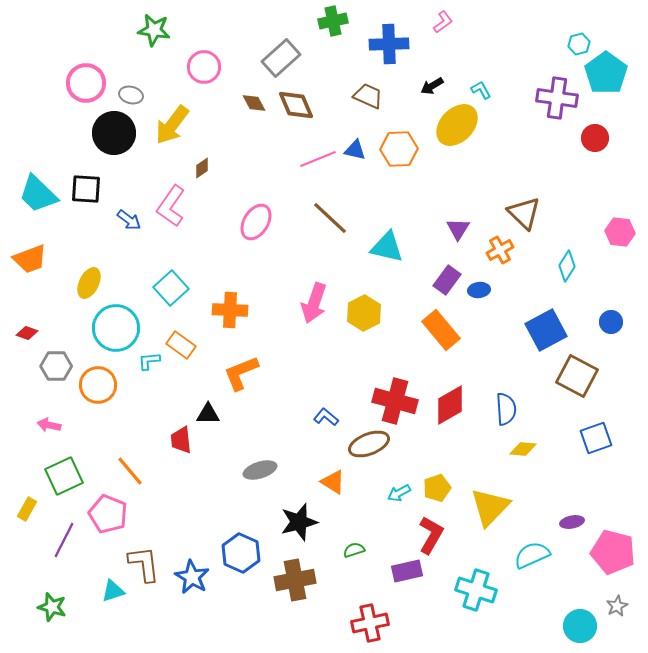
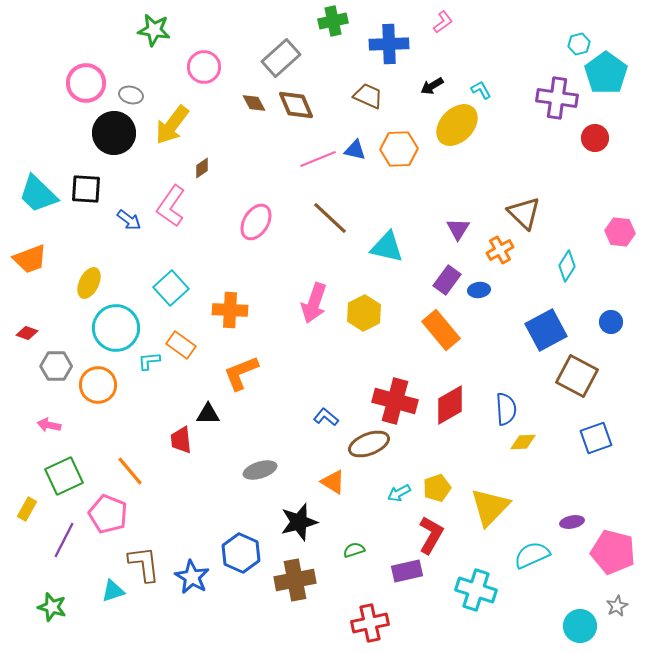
yellow diamond at (523, 449): moved 7 px up; rotated 8 degrees counterclockwise
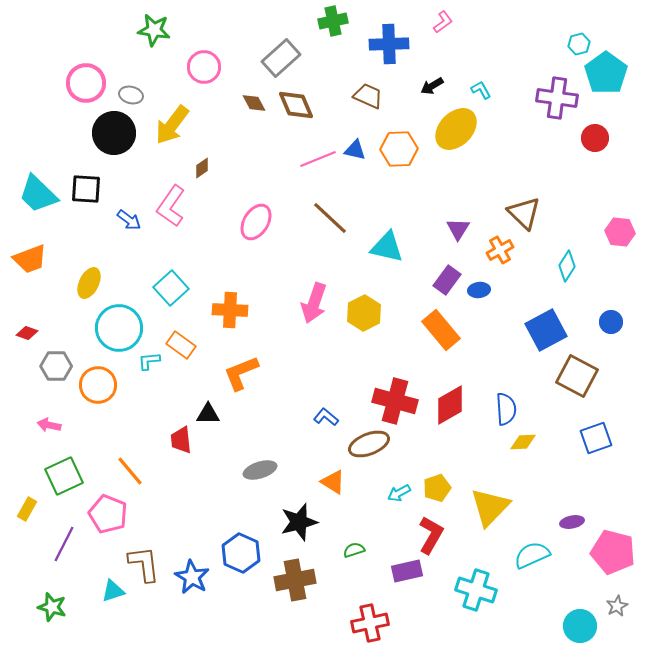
yellow ellipse at (457, 125): moved 1 px left, 4 px down
cyan circle at (116, 328): moved 3 px right
purple line at (64, 540): moved 4 px down
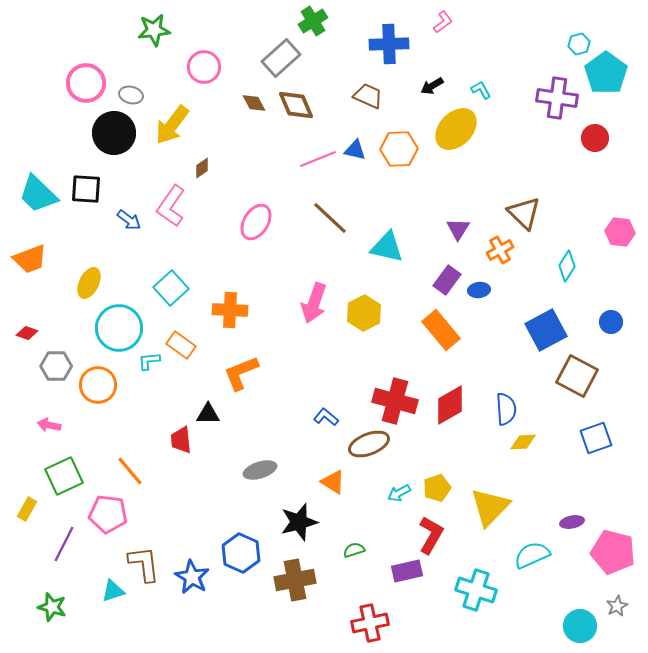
green cross at (333, 21): moved 20 px left; rotated 20 degrees counterclockwise
green star at (154, 30): rotated 16 degrees counterclockwise
pink pentagon at (108, 514): rotated 15 degrees counterclockwise
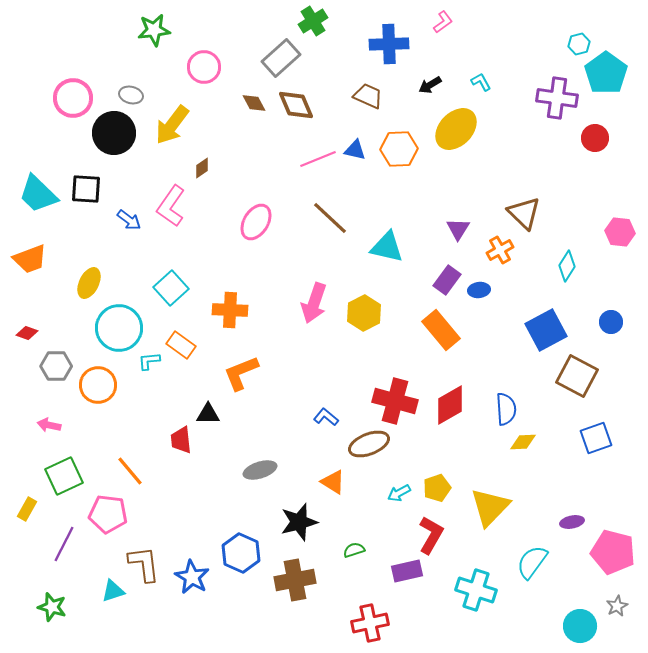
pink circle at (86, 83): moved 13 px left, 15 px down
black arrow at (432, 86): moved 2 px left, 1 px up
cyan L-shape at (481, 90): moved 8 px up
cyan semicircle at (532, 555): moved 7 px down; rotated 30 degrees counterclockwise
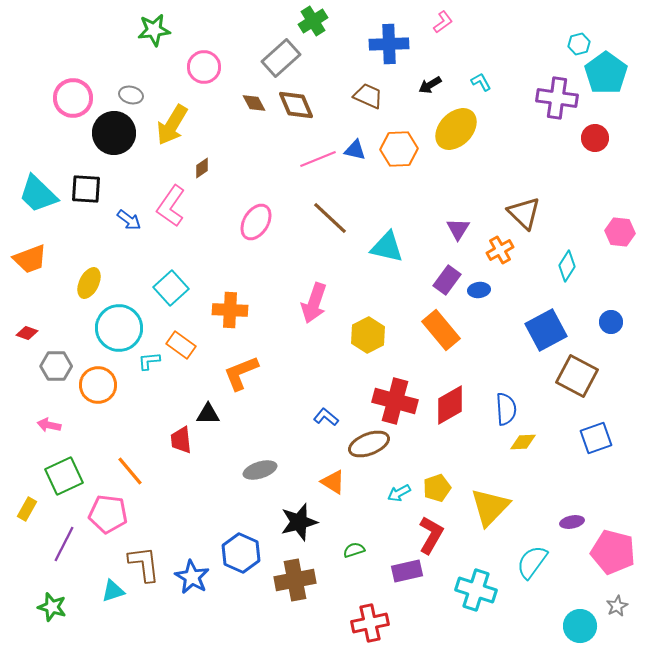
yellow arrow at (172, 125): rotated 6 degrees counterclockwise
yellow hexagon at (364, 313): moved 4 px right, 22 px down
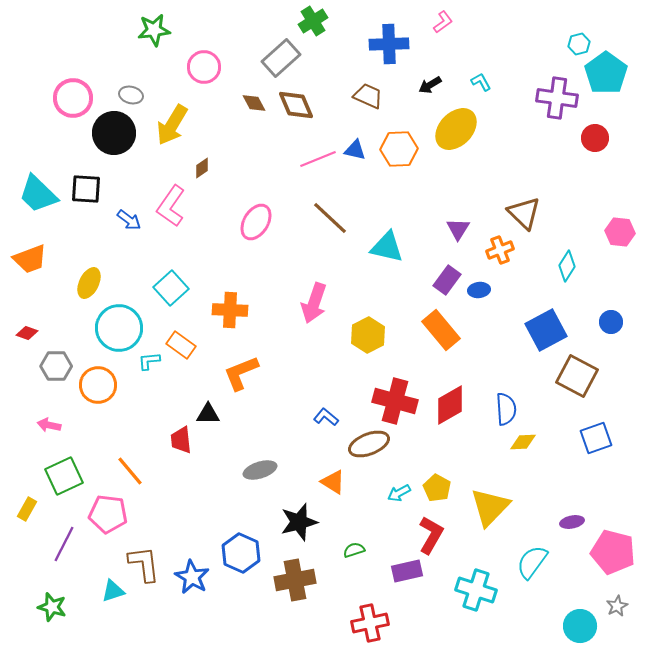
orange cross at (500, 250): rotated 8 degrees clockwise
yellow pentagon at (437, 488): rotated 24 degrees counterclockwise
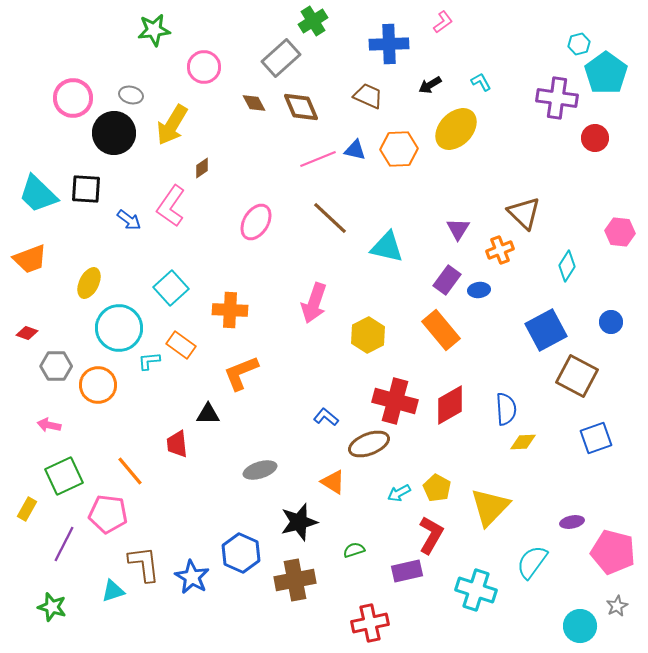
brown diamond at (296, 105): moved 5 px right, 2 px down
red trapezoid at (181, 440): moved 4 px left, 4 px down
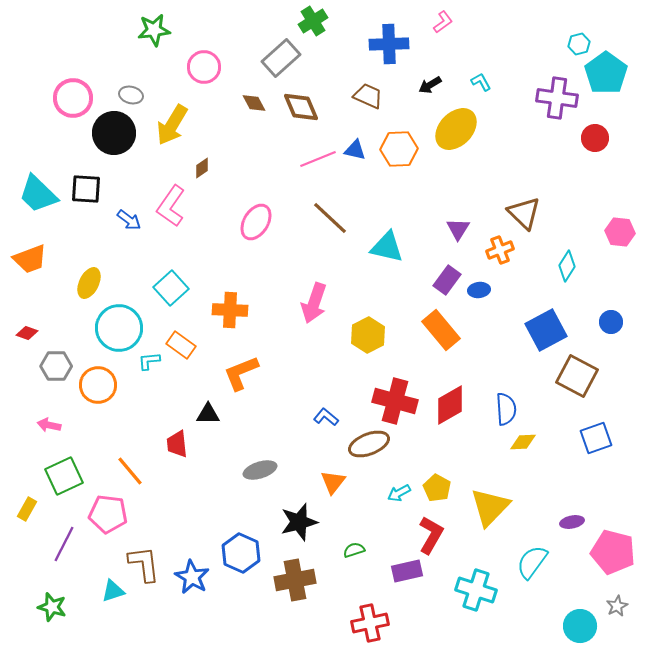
orange triangle at (333, 482): rotated 36 degrees clockwise
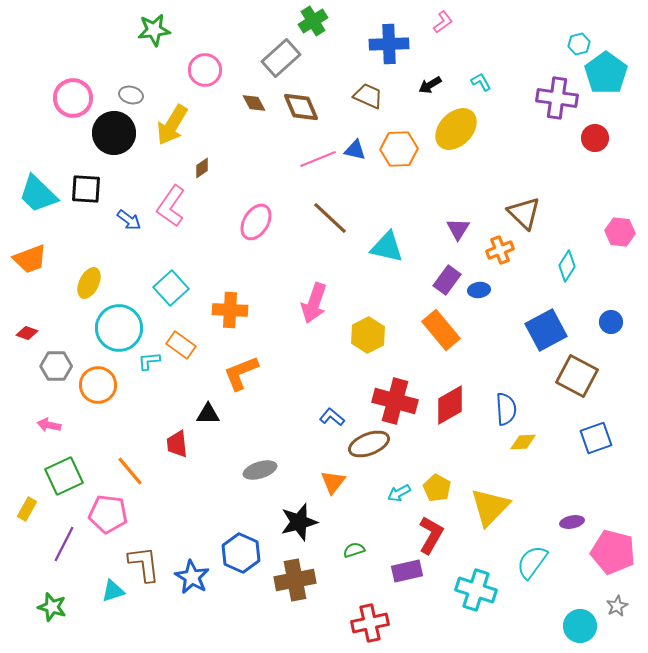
pink circle at (204, 67): moved 1 px right, 3 px down
blue L-shape at (326, 417): moved 6 px right
